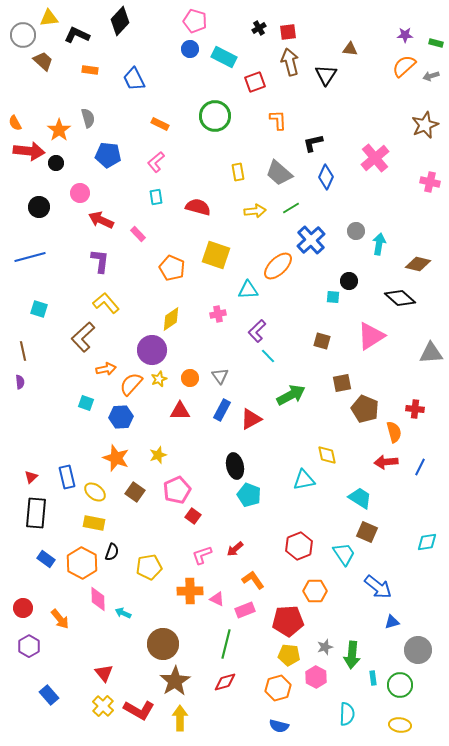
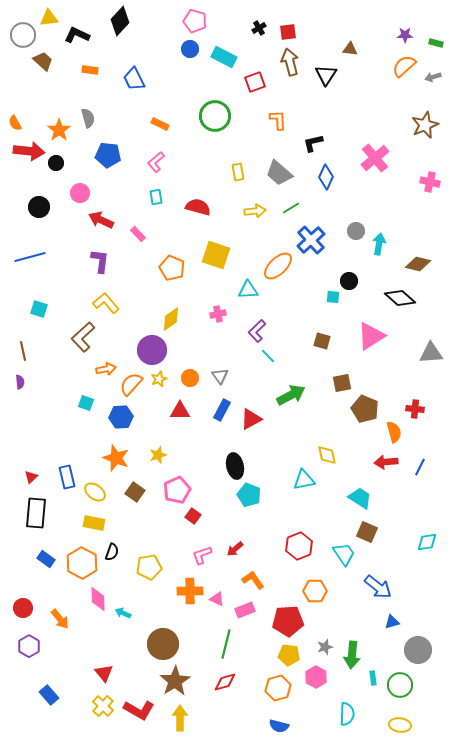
gray arrow at (431, 76): moved 2 px right, 1 px down
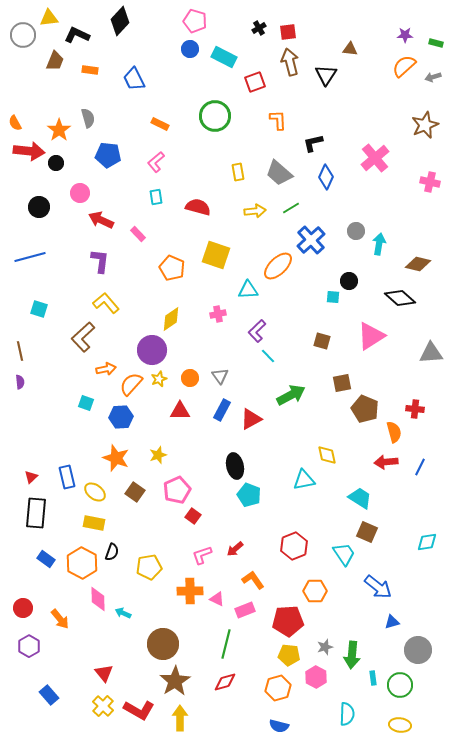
brown trapezoid at (43, 61): moved 12 px right; rotated 70 degrees clockwise
brown line at (23, 351): moved 3 px left
red hexagon at (299, 546): moved 5 px left
